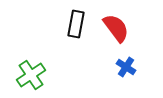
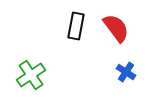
black rectangle: moved 2 px down
blue cross: moved 5 px down
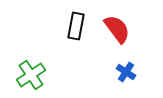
red semicircle: moved 1 px right, 1 px down
